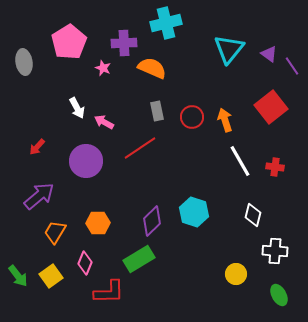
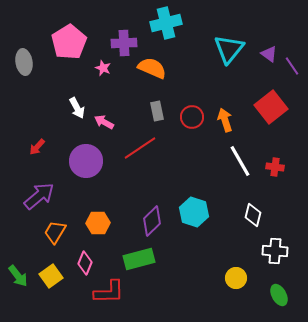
green rectangle: rotated 16 degrees clockwise
yellow circle: moved 4 px down
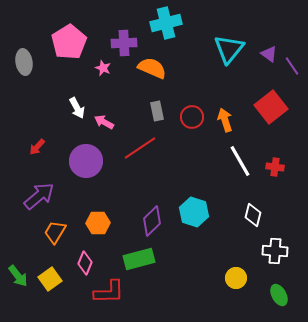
yellow square: moved 1 px left, 3 px down
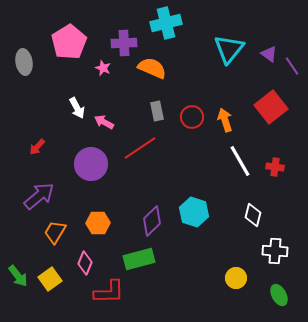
purple circle: moved 5 px right, 3 px down
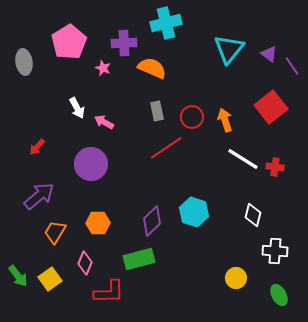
red line: moved 26 px right
white line: moved 3 px right, 2 px up; rotated 28 degrees counterclockwise
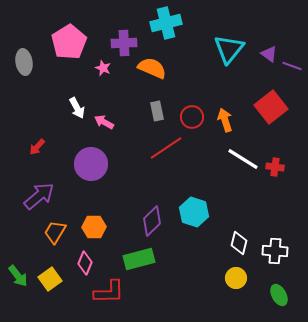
purple line: rotated 36 degrees counterclockwise
white diamond: moved 14 px left, 28 px down
orange hexagon: moved 4 px left, 4 px down
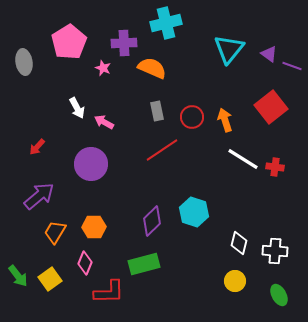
red line: moved 4 px left, 2 px down
green rectangle: moved 5 px right, 5 px down
yellow circle: moved 1 px left, 3 px down
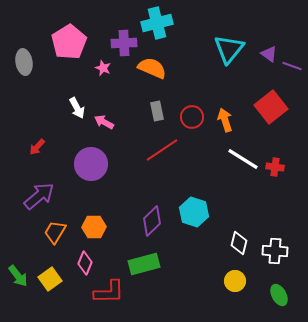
cyan cross: moved 9 px left
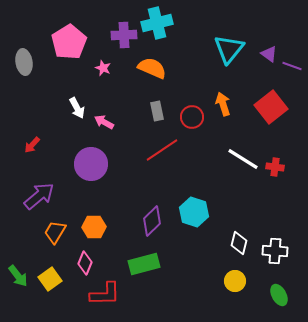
purple cross: moved 8 px up
orange arrow: moved 2 px left, 16 px up
red arrow: moved 5 px left, 2 px up
red L-shape: moved 4 px left, 2 px down
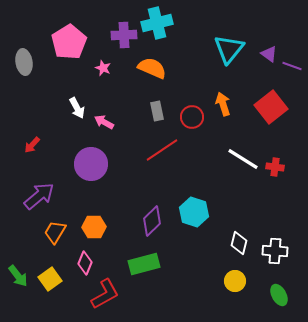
red L-shape: rotated 28 degrees counterclockwise
